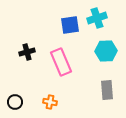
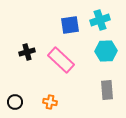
cyan cross: moved 3 px right, 2 px down
pink rectangle: moved 2 px up; rotated 24 degrees counterclockwise
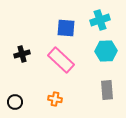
blue square: moved 4 px left, 3 px down; rotated 12 degrees clockwise
black cross: moved 5 px left, 2 px down
orange cross: moved 5 px right, 3 px up
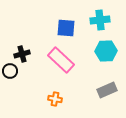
cyan cross: rotated 12 degrees clockwise
gray rectangle: rotated 72 degrees clockwise
black circle: moved 5 px left, 31 px up
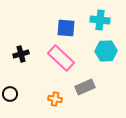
cyan cross: rotated 12 degrees clockwise
black cross: moved 1 px left
pink rectangle: moved 2 px up
black circle: moved 23 px down
gray rectangle: moved 22 px left, 3 px up
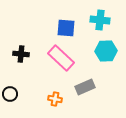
black cross: rotated 21 degrees clockwise
